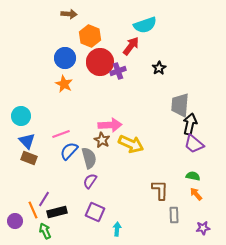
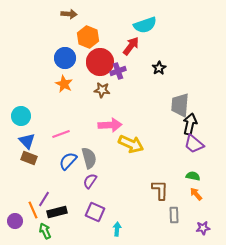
orange hexagon: moved 2 px left, 1 px down
brown star: moved 50 px up; rotated 21 degrees counterclockwise
blue semicircle: moved 1 px left, 10 px down
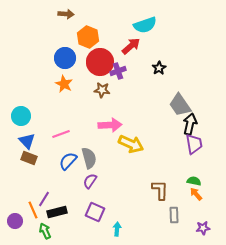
brown arrow: moved 3 px left
red arrow: rotated 12 degrees clockwise
gray trapezoid: rotated 40 degrees counterclockwise
purple trapezoid: rotated 140 degrees counterclockwise
green semicircle: moved 1 px right, 5 px down
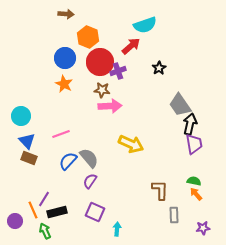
pink arrow: moved 19 px up
gray semicircle: rotated 25 degrees counterclockwise
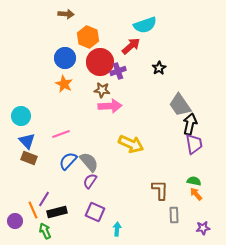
gray semicircle: moved 4 px down
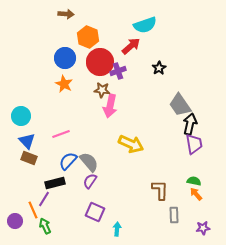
pink arrow: rotated 105 degrees clockwise
black rectangle: moved 2 px left, 29 px up
green arrow: moved 5 px up
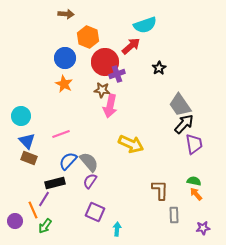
red circle: moved 5 px right
purple cross: moved 1 px left, 3 px down
black arrow: moved 6 px left; rotated 30 degrees clockwise
green arrow: rotated 119 degrees counterclockwise
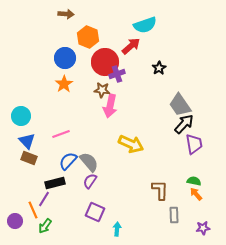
orange star: rotated 12 degrees clockwise
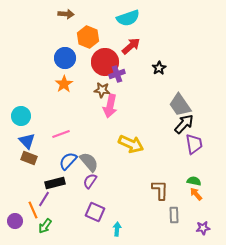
cyan semicircle: moved 17 px left, 7 px up
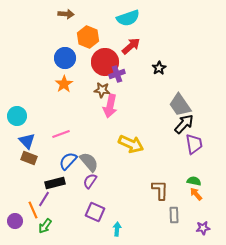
cyan circle: moved 4 px left
